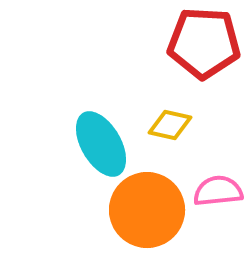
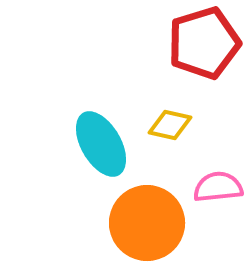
red pentagon: rotated 20 degrees counterclockwise
pink semicircle: moved 4 px up
orange circle: moved 13 px down
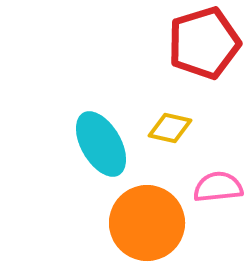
yellow diamond: moved 3 px down
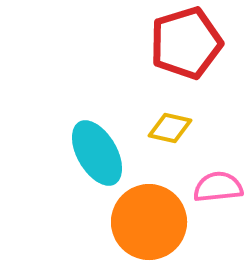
red pentagon: moved 18 px left
cyan ellipse: moved 4 px left, 9 px down
orange circle: moved 2 px right, 1 px up
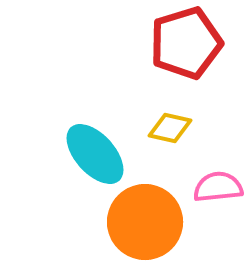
cyan ellipse: moved 2 px left, 1 px down; rotated 12 degrees counterclockwise
orange circle: moved 4 px left
